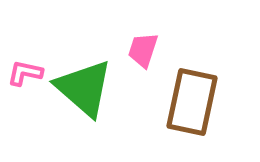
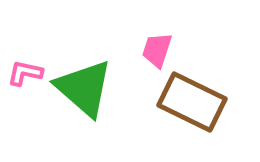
pink trapezoid: moved 14 px right
brown rectangle: rotated 76 degrees counterclockwise
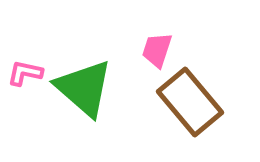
brown rectangle: moved 2 px left; rotated 24 degrees clockwise
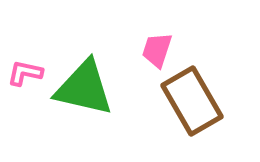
green triangle: rotated 28 degrees counterclockwise
brown rectangle: moved 2 px right, 1 px up; rotated 10 degrees clockwise
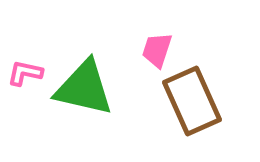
brown rectangle: rotated 6 degrees clockwise
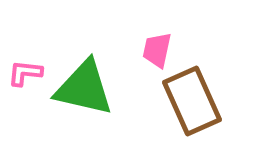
pink trapezoid: rotated 6 degrees counterclockwise
pink L-shape: rotated 6 degrees counterclockwise
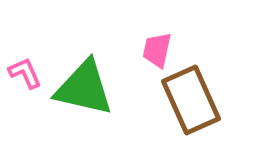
pink L-shape: rotated 60 degrees clockwise
brown rectangle: moved 1 px left, 1 px up
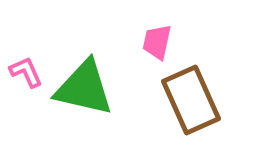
pink trapezoid: moved 8 px up
pink L-shape: moved 1 px right, 1 px up
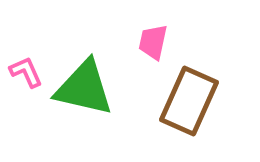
pink trapezoid: moved 4 px left
brown rectangle: moved 2 px left, 1 px down; rotated 48 degrees clockwise
